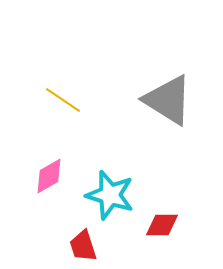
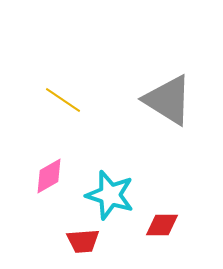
red trapezoid: moved 5 px up; rotated 76 degrees counterclockwise
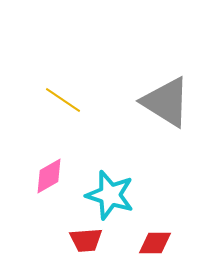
gray triangle: moved 2 px left, 2 px down
red diamond: moved 7 px left, 18 px down
red trapezoid: moved 3 px right, 1 px up
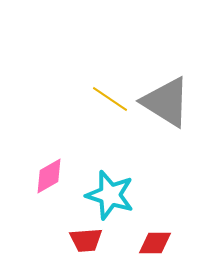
yellow line: moved 47 px right, 1 px up
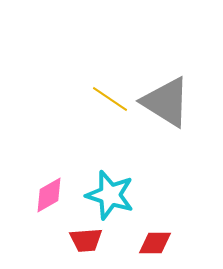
pink diamond: moved 19 px down
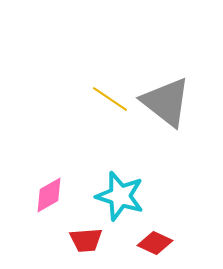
gray triangle: rotated 6 degrees clockwise
cyan star: moved 10 px right, 1 px down
red diamond: rotated 24 degrees clockwise
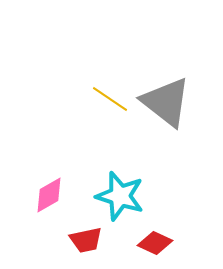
red trapezoid: rotated 8 degrees counterclockwise
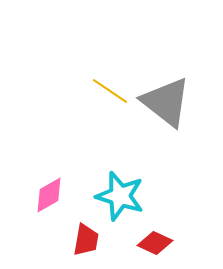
yellow line: moved 8 px up
red trapezoid: rotated 68 degrees counterclockwise
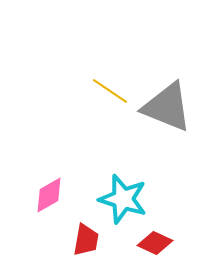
gray triangle: moved 1 px right, 5 px down; rotated 16 degrees counterclockwise
cyan star: moved 3 px right, 3 px down
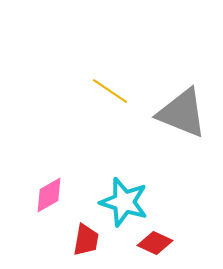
gray triangle: moved 15 px right, 6 px down
cyan star: moved 1 px right, 3 px down
